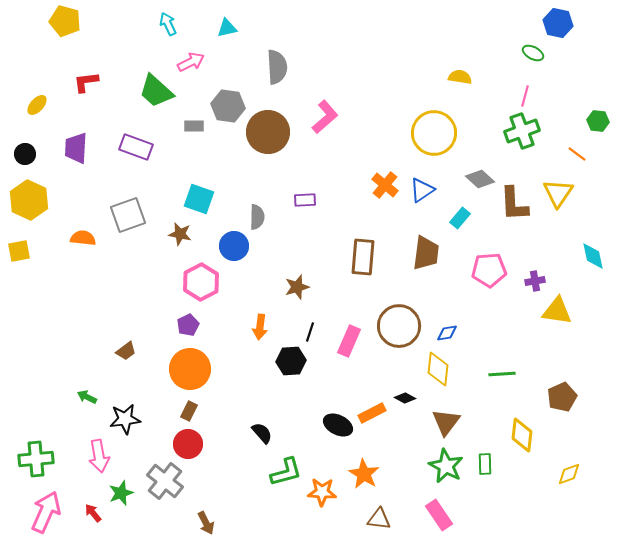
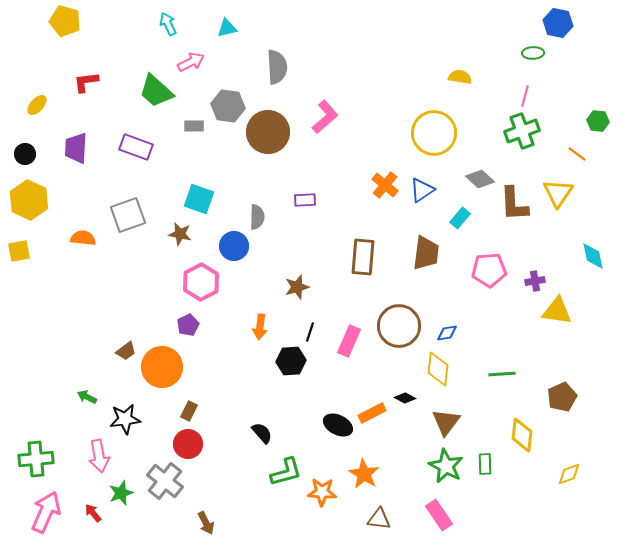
green ellipse at (533, 53): rotated 30 degrees counterclockwise
orange circle at (190, 369): moved 28 px left, 2 px up
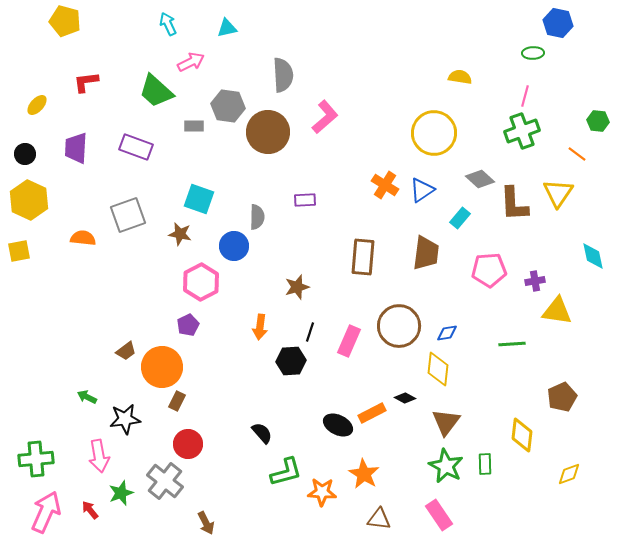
gray semicircle at (277, 67): moved 6 px right, 8 px down
orange cross at (385, 185): rotated 8 degrees counterclockwise
green line at (502, 374): moved 10 px right, 30 px up
brown rectangle at (189, 411): moved 12 px left, 10 px up
red arrow at (93, 513): moved 3 px left, 3 px up
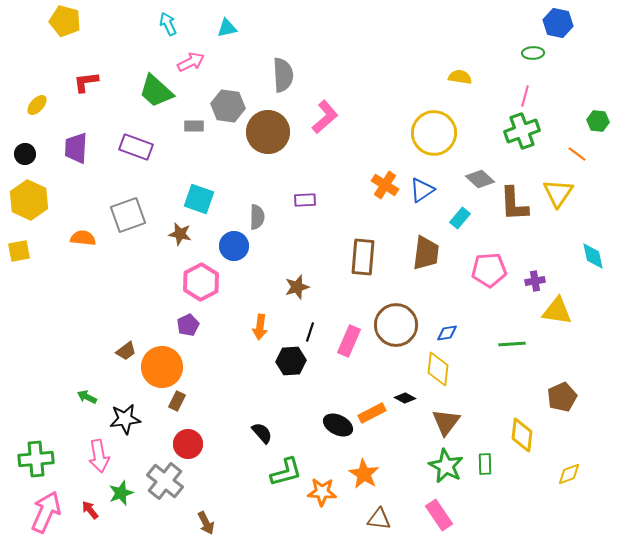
brown circle at (399, 326): moved 3 px left, 1 px up
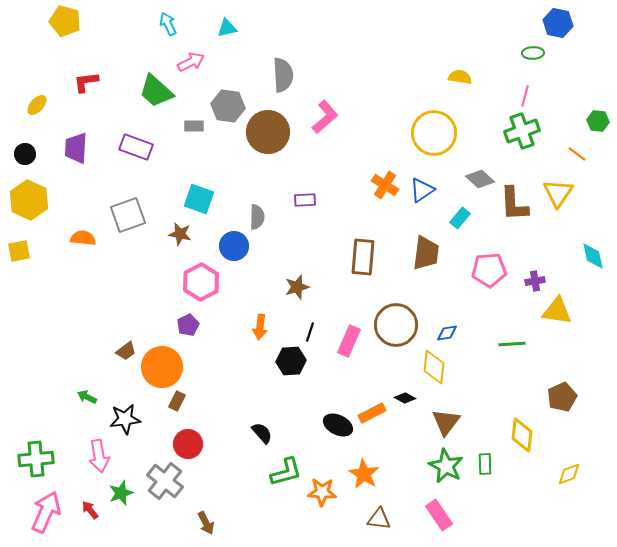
yellow diamond at (438, 369): moved 4 px left, 2 px up
